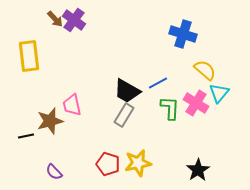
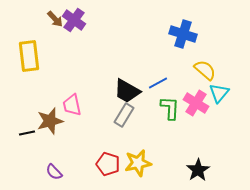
black line: moved 1 px right, 3 px up
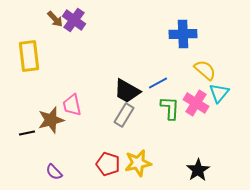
blue cross: rotated 20 degrees counterclockwise
brown star: moved 1 px right, 1 px up
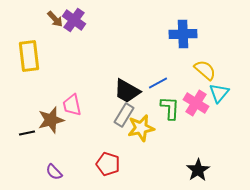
yellow star: moved 3 px right, 35 px up
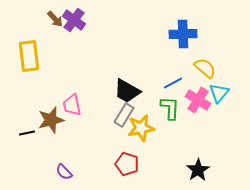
yellow semicircle: moved 2 px up
blue line: moved 15 px right
pink cross: moved 2 px right, 3 px up
red pentagon: moved 19 px right
purple semicircle: moved 10 px right
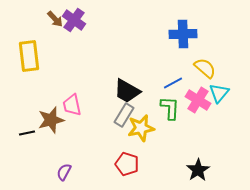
purple semicircle: rotated 72 degrees clockwise
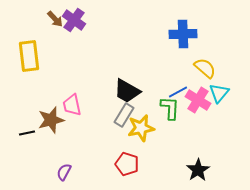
blue line: moved 5 px right, 9 px down
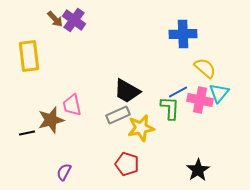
pink cross: moved 2 px right; rotated 20 degrees counterclockwise
gray rectangle: moved 6 px left; rotated 35 degrees clockwise
